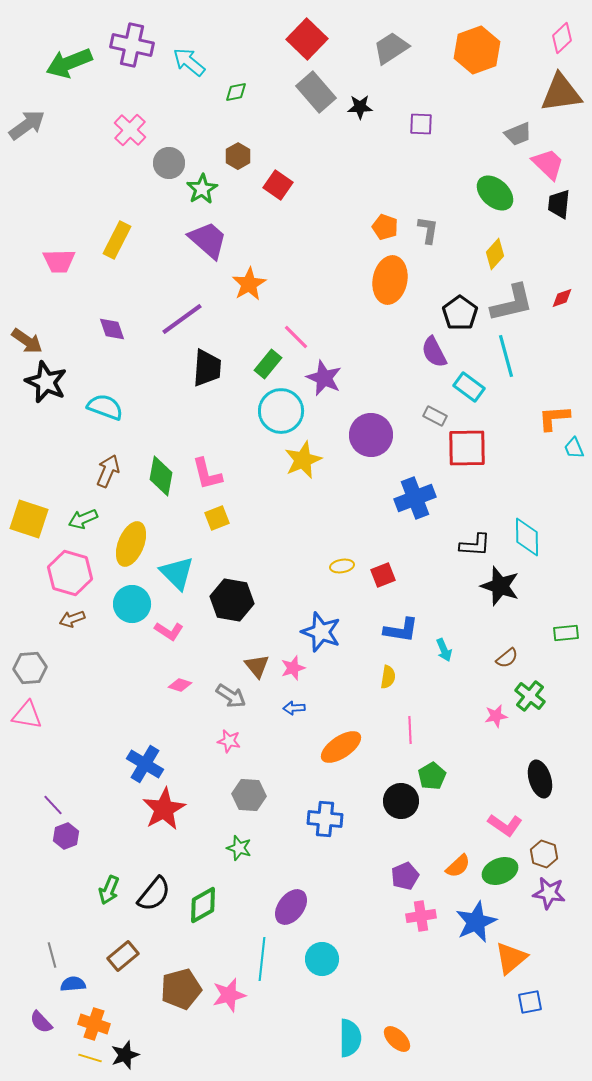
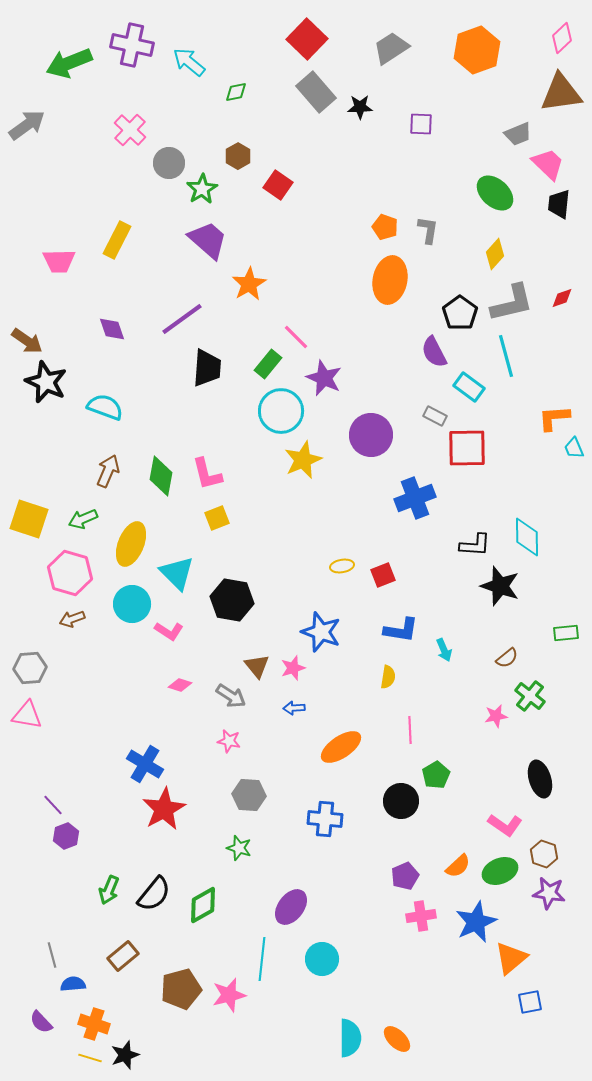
green pentagon at (432, 776): moved 4 px right, 1 px up
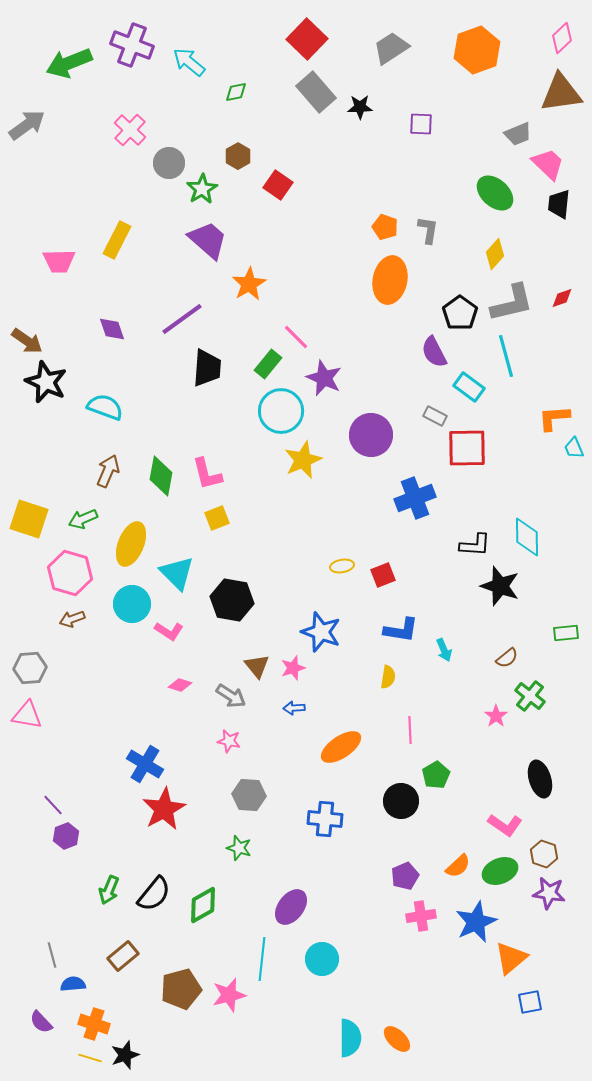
purple cross at (132, 45): rotated 9 degrees clockwise
pink star at (496, 716): rotated 25 degrees counterclockwise
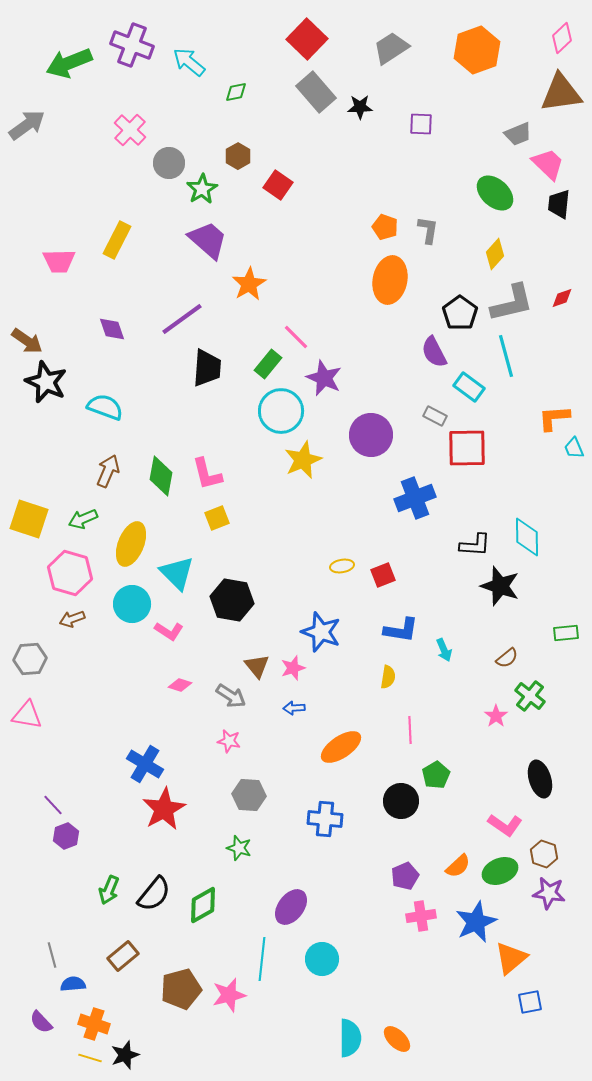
gray hexagon at (30, 668): moved 9 px up
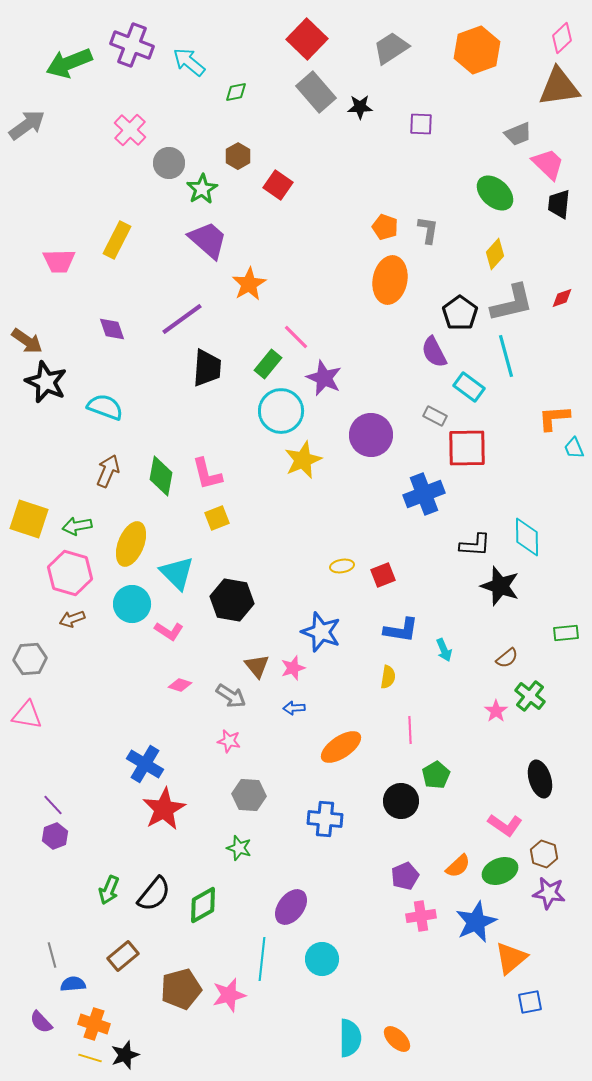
brown triangle at (561, 93): moved 2 px left, 6 px up
blue cross at (415, 498): moved 9 px right, 4 px up
green arrow at (83, 519): moved 6 px left, 7 px down; rotated 12 degrees clockwise
pink star at (496, 716): moved 5 px up
purple hexagon at (66, 836): moved 11 px left
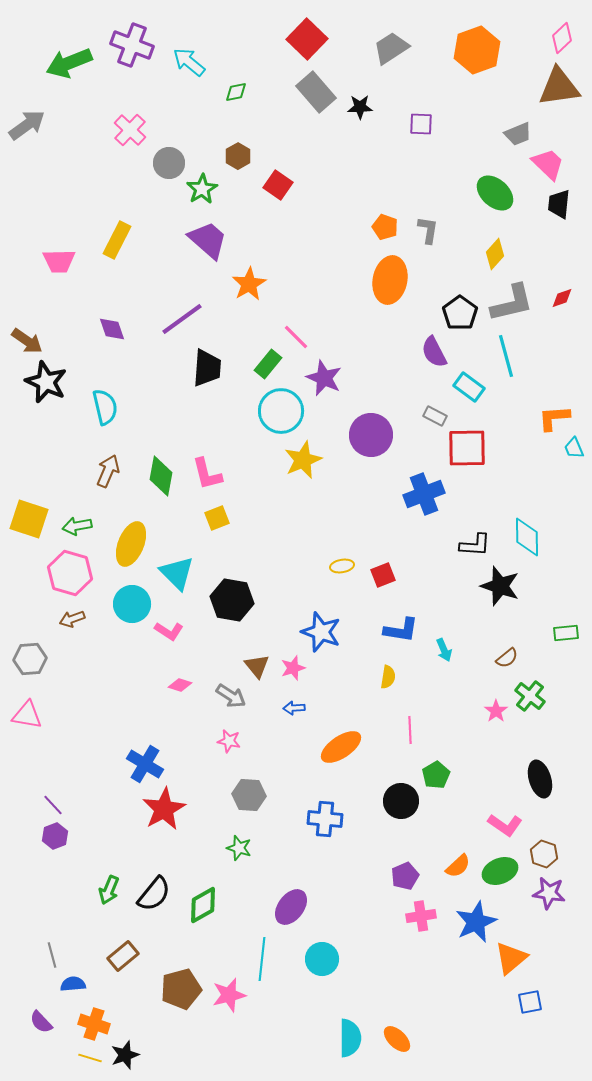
cyan semicircle at (105, 407): rotated 57 degrees clockwise
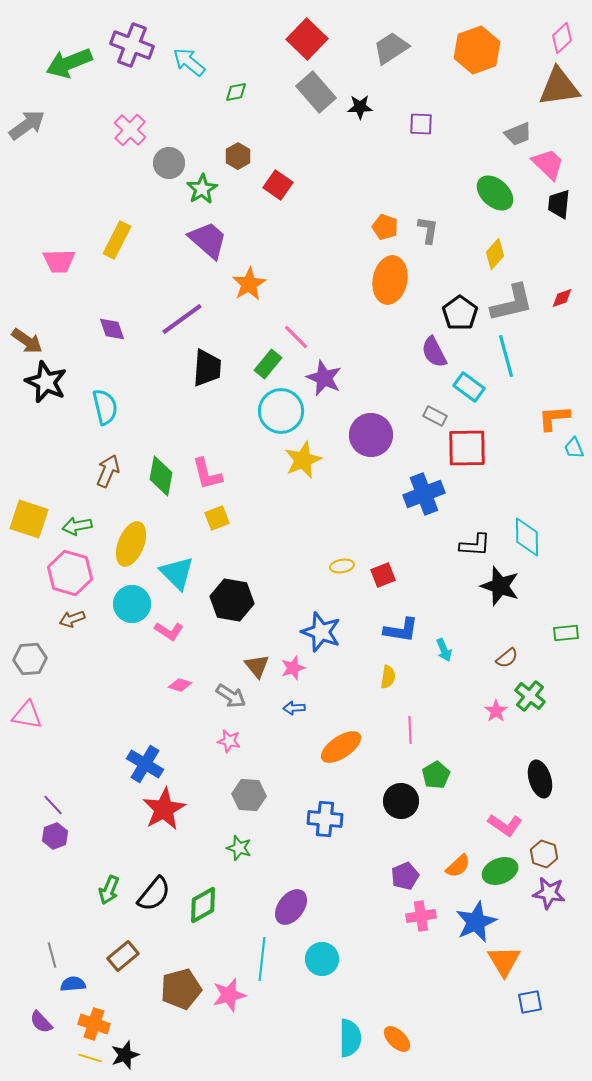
orange triangle at (511, 958): moved 7 px left, 3 px down; rotated 21 degrees counterclockwise
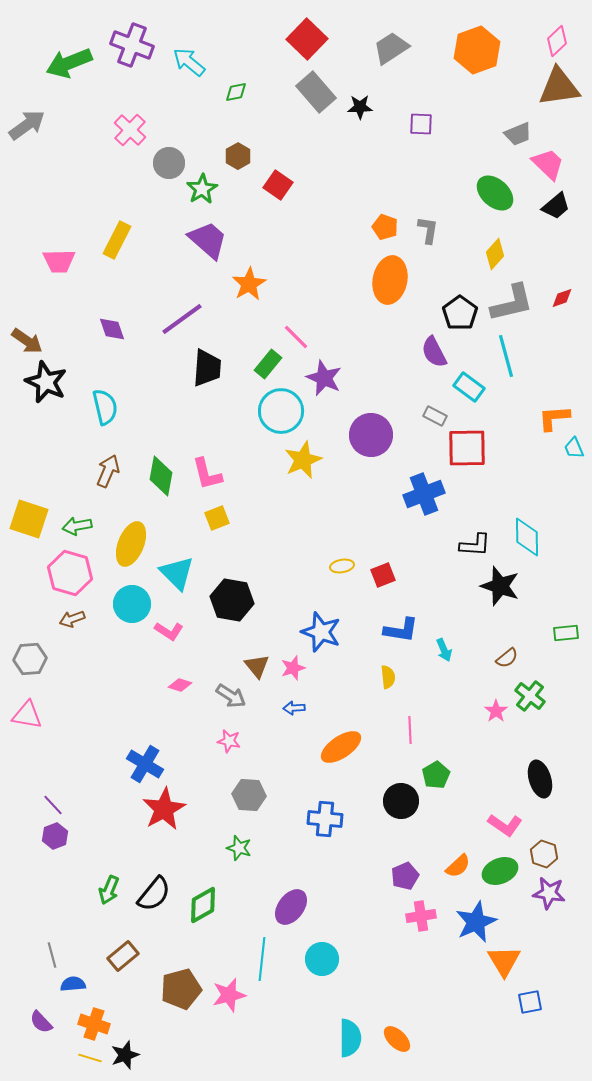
pink diamond at (562, 38): moved 5 px left, 3 px down
black trapezoid at (559, 204): moved 3 px left, 2 px down; rotated 136 degrees counterclockwise
yellow semicircle at (388, 677): rotated 15 degrees counterclockwise
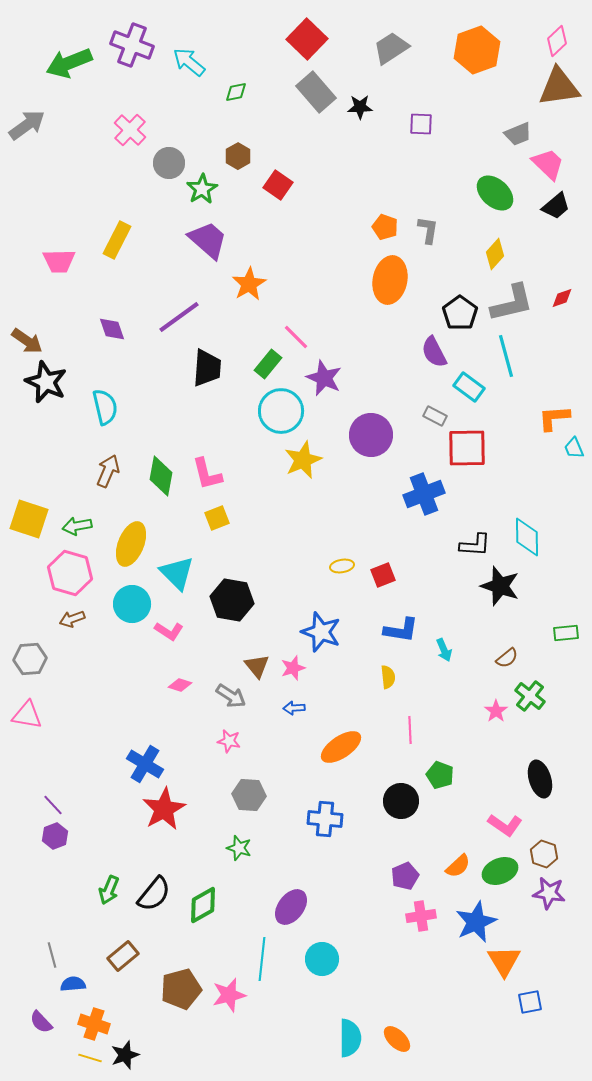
purple line at (182, 319): moved 3 px left, 2 px up
green pentagon at (436, 775): moved 4 px right; rotated 20 degrees counterclockwise
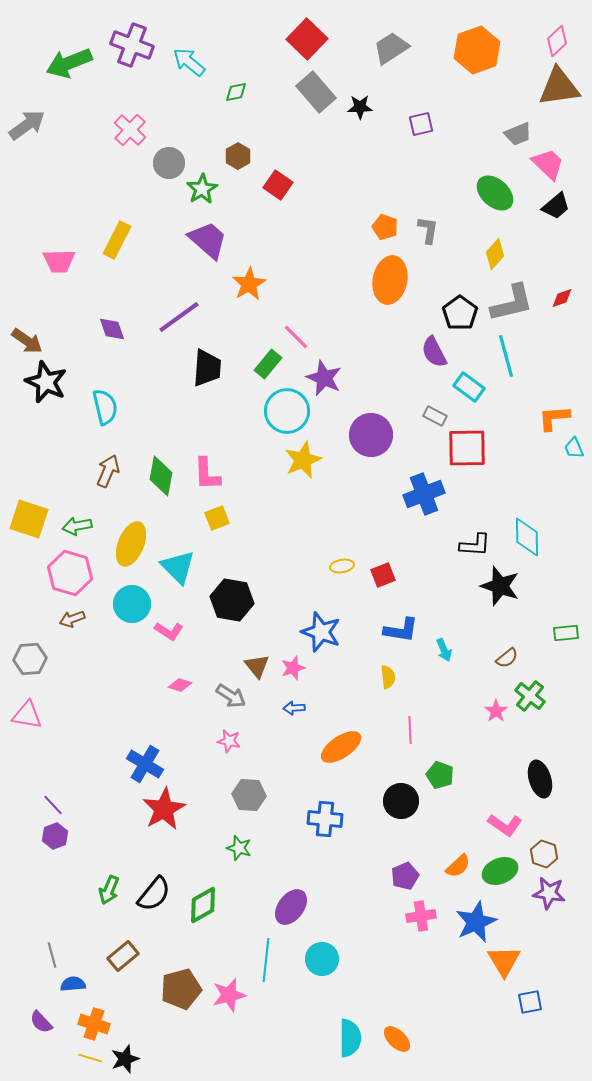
purple square at (421, 124): rotated 15 degrees counterclockwise
cyan circle at (281, 411): moved 6 px right
pink L-shape at (207, 474): rotated 12 degrees clockwise
cyan triangle at (177, 573): moved 1 px right, 6 px up
cyan line at (262, 959): moved 4 px right, 1 px down
black star at (125, 1055): moved 4 px down
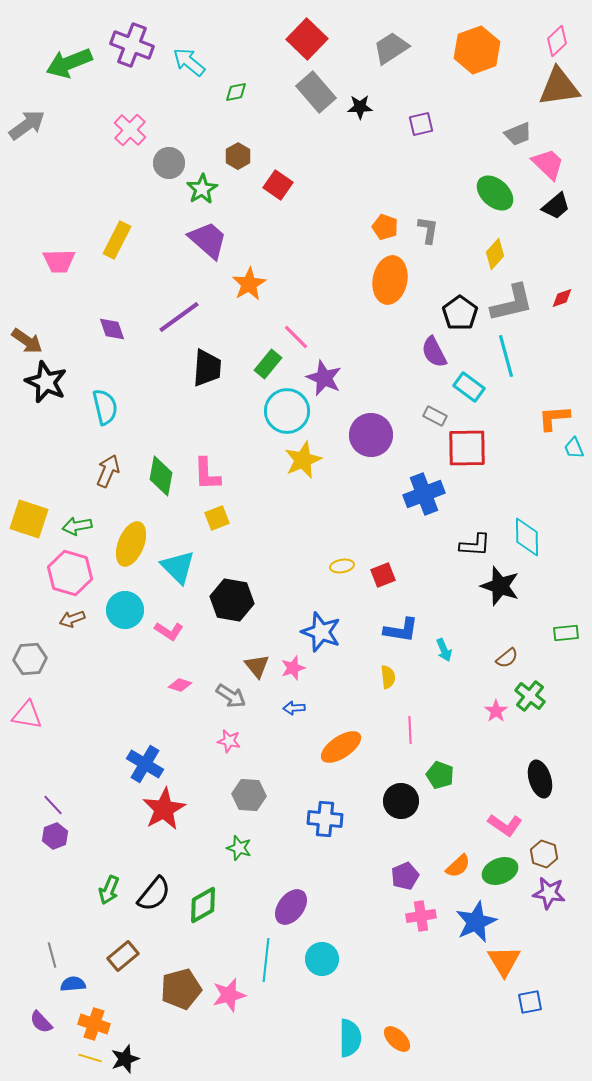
cyan circle at (132, 604): moved 7 px left, 6 px down
